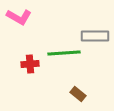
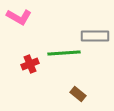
red cross: rotated 18 degrees counterclockwise
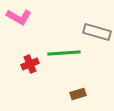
gray rectangle: moved 2 px right, 4 px up; rotated 16 degrees clockwise
brown rectangle: rotated 56 degrees counterclockwise
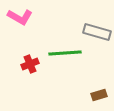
pink L-shape: moved 1 px right
green line: moved 1 px right
brown rectangle: moved 21 px right, 1 px down
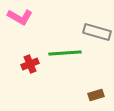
brown rectangle: moved 3 px left
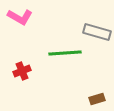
red cross: moved 8 px left, 7 px down
brown rectangle: moved 1 px right, 4 px down
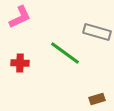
pink L-shape: rotated 55 degrees counterclockwise
green line: rotated 40 degrees clockwise
red cross: moved 2 px left, 8 px up; rotated 24 degrees clockwise
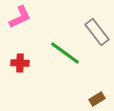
gray rectangle: rotated 36 degrees clockwise
brown rectangle: rotated 14 degrees counterclockwise
